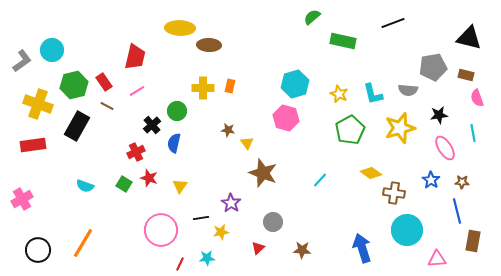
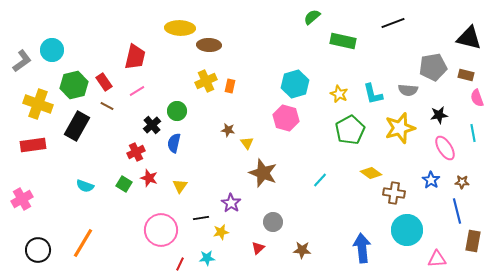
yellow cross at (203, 88): moved 3 px right, 7 px up; rotated 25 degrees counterclockwise
blue arrow at (362, 248): rotated 12 degrees clockwise
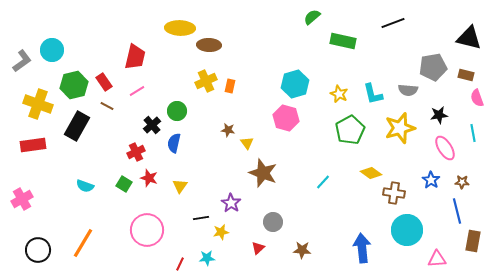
cyan line at (320, 180): moved 3 px right, 2 px down
pink circle at (161, 230): moved 14 px left
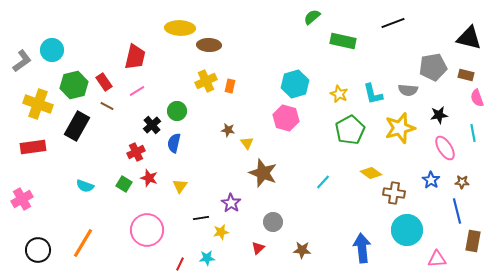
red rectangle at (33, 145): moved 2 px down
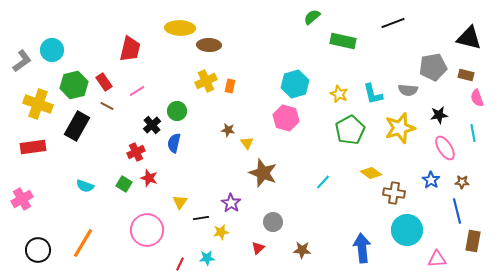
red trapezoid at (135, 57): moved 5 px left, 8 px up
yellow triangle at (180, 186): moved 16 px down
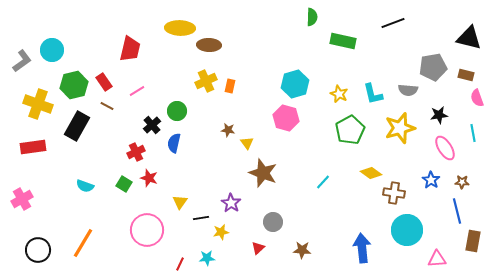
green semicircle at (312, 17): rotated 132 degrees clockwise
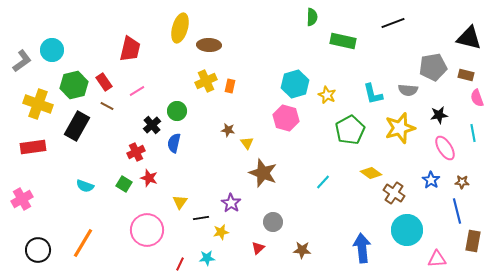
yellow ellipse at (180, 28): rotated 76 degrees counterclockwise
yellow star at (339, 94): moved 12 px left, 1 px down
brown cross at (394, 193): rotated 25 degrees clockwise
